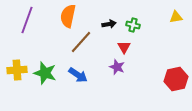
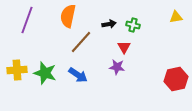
purple star: rotated 14 degrees counterclockwise
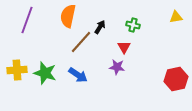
black arrow: moved 9 px left, 3 px down; rotated 48 degrees counterclockwise
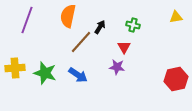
yellow cross: moved 2 px left, 2 px up
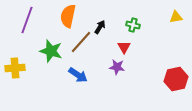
green star: moved 6 px right, 22 px up
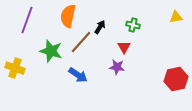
yellow cross: rotated 24 degrees clockwise
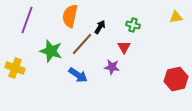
orange semicircle: moved 2 px right
brown line: moved 1 px right, 2 px down
purple star: moved 5 px left
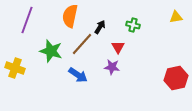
red triangle: moved 6 px left
red hexagon: moved 1 px up
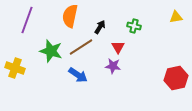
green cross: moved 1 px right, 1 px down
brown line: moved 1 px left, 3 px down; rotated 15 degrees clockwise
purple star: moved 1 px right, 1 px up
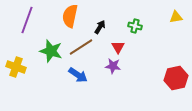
green cross: moved 1 px right
yellow cross: moved 1 px right, 1 px up
